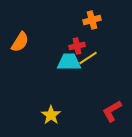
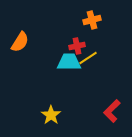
red L-shape: rotated 15 degrees counterclockwise
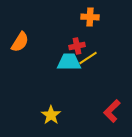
orange cross: moved 2 px left, 3 px up; rotated 18 degrees clockwise
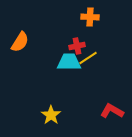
red L-shape: rotated 75 degrees clockwise
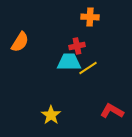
yellow line: moved 10 px down
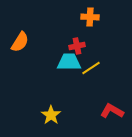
yellow line: moved 3 px right
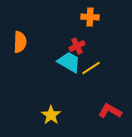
orange semicircle: rotated 30 degrees counterclockwise
red cross: rotated 14 degrees counterclockwise
cyan trapezoid: rotated 30 degrees clockwise
red L-shape: moved 2 px left
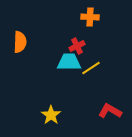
cyan trapezoid: rotated 30 degrees counterclockwise
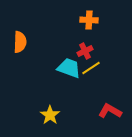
orange cross: moved 1 px left, 3 px down
red cross: moved 8 px right, 5 px down
cyan trapezoid: moved 6 px down; rotated 20 degrees clockwise
yellow star: moved 1 px left
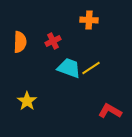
red cross: moved 32 px left, 10 px up
yellow star: moved 23 px left, 14 px up
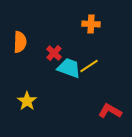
orange cross: moved 2 px right, 4 px down
red cross: moved 1 px right, 12 px down; rotated 21 degrees counterclockwise
yellow line: moved 2 px left, 2 px up
